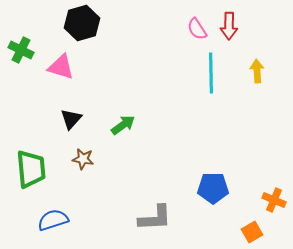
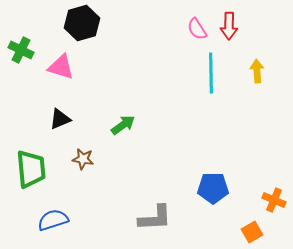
black triangle: moved 11 px left; rotated 25 degrees clockwise
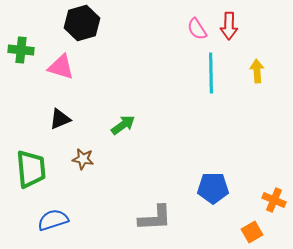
green cross: rotated 20 degrees counterclockwise
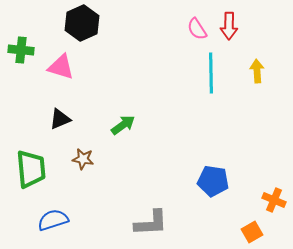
black hexagon: rotated 8 degrees counterclockwise
blue pentagon: moved 7 px up; rotated 8 degrees clockwise
gray L-shape: moved 4 px left, 5 px down
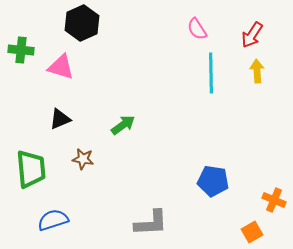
red arrow: moved 23 px right, 9 px down; rotated 32 degrees clockwise
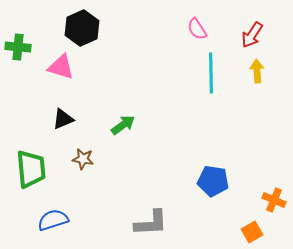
black hexagon: moved 5 px down
green cross: moved 3 px left, 3 px up
black triangle: moved 3 px right
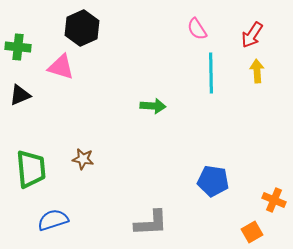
black triangle: moved 43 px left, 24 px up
green arrow: moved 30 px right, 19 px up; rotated 40 degrees clockwise
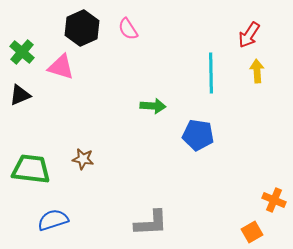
pink semicircle: moved 69 px left
red arrow: moved 3 px left
green cross: moved 4 px right, 5 px down; rotated 35 degrees clockwise
green trapezoid: rotated 78 degrees counterclockwise
blue pentagon: moved 15 px left, 46 px up
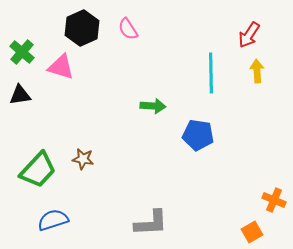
black triangle: rotated 15 degrees clockwise
green trapezoid: moved 7 px right, 1 px down; rotated 126 degrees clockwise
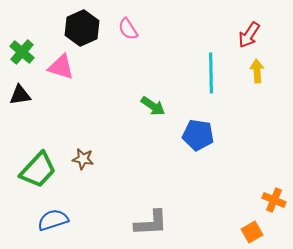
green arrow: rotated 30 degrees clockwise
